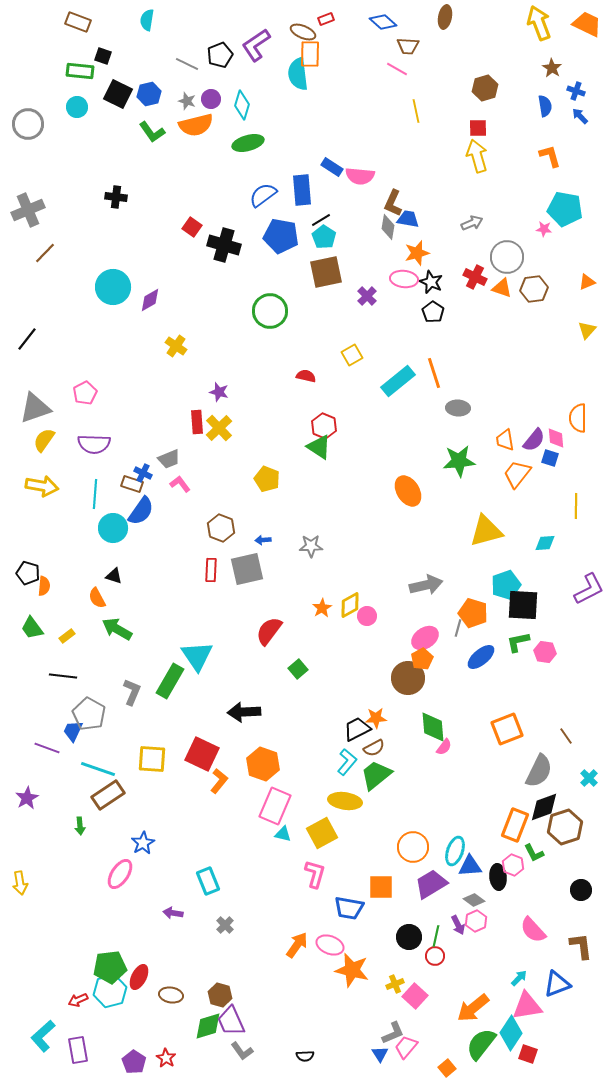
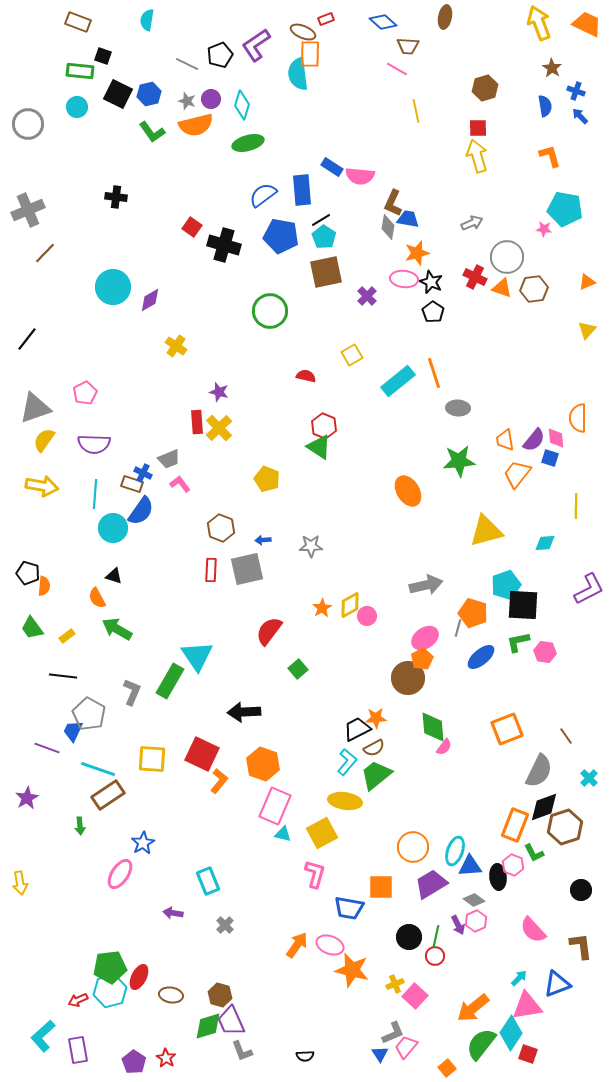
gray L-shape at (242, 1051): rotated 15 degrees clockwise
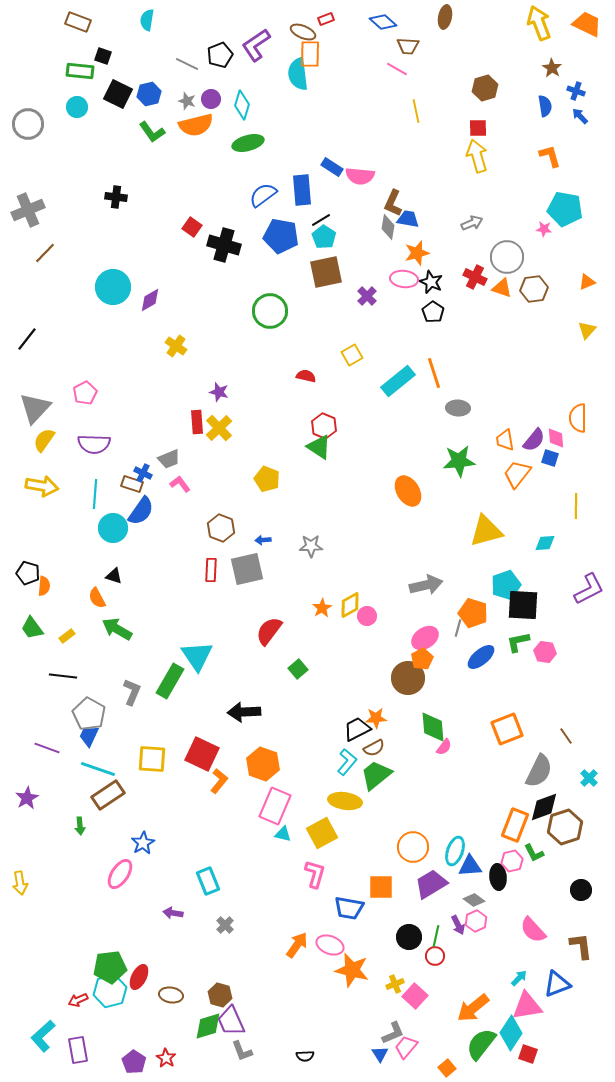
gray triangle at (35, 408): rotated 28 degrees counterclockwise
blue trapezoid at (73, 731): moved 16 px right, 5 px down
pink hexagon at (513, 865): moved 1 px left, 4 px up; rotated 25 degrees clockwise
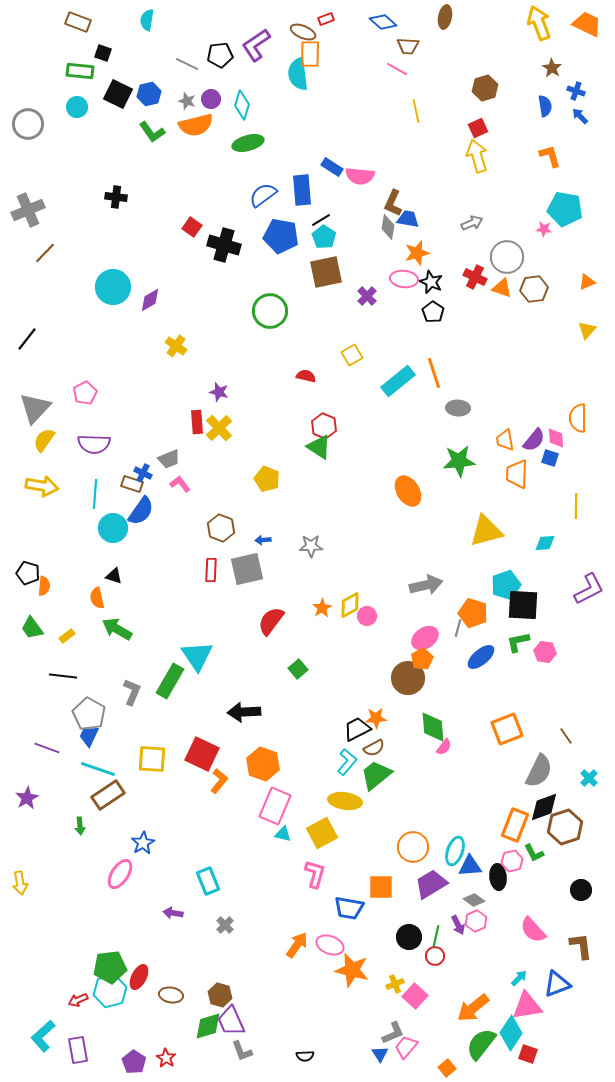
black pentagon at (220, 55): rotated 15 degrees clockwise
black square at (103, 56): moved 3 px up
red square at (478, 128): rotated 24 degrees counterclockwise
orange trapezoid at (517, 474): rotated 36 degrees counterclockwise
orange semicircle at (97, 598): rotated 15 degrees clockwise
red semicircle at (269, 631): moved 2 px right, 10 px up
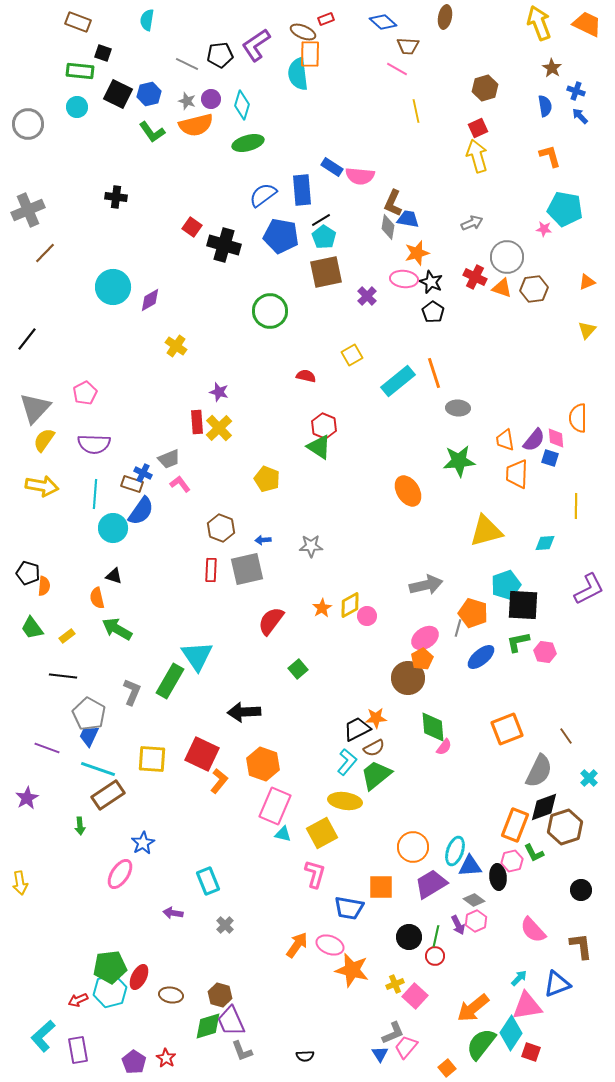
red square at (528, 1054): moved 3 px right, 2 px up
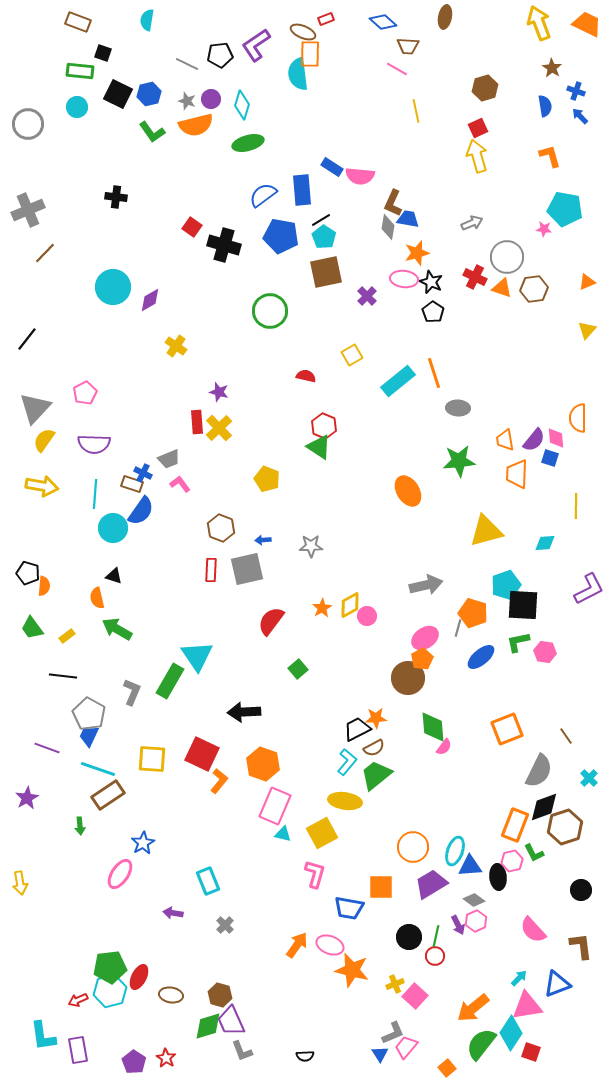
cyan L-shape at (43, 1036): rotated 56 degrees counterclockwise
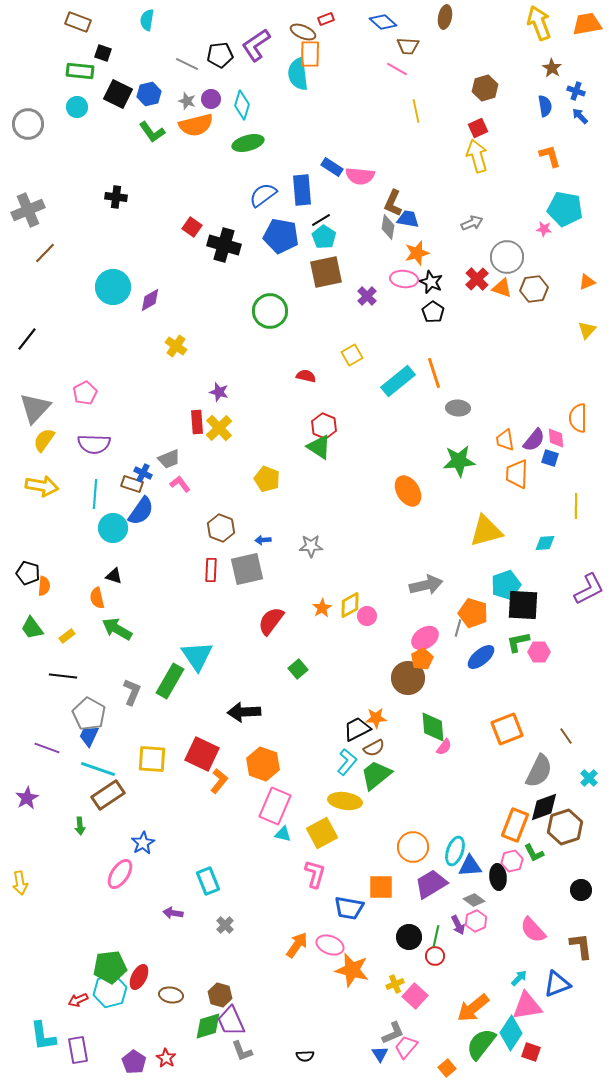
orange trapezoid at (587, 24): rotated 36 degrees counterclockwise
red cross at (475, 277): moved 2 px right, 2 px down; rotated 20 degrees clockwise
pink hexagon at (545, 652): moved 6 px left; rotated 10 degrees counterclockwise
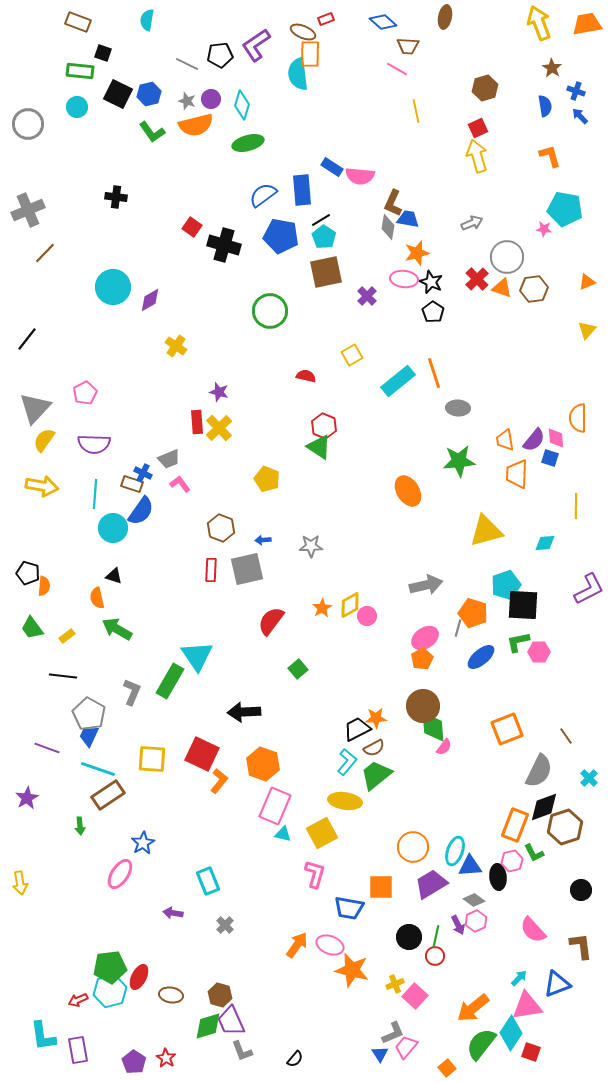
brown circle at (408, 678): moved 15 px right, 28 px down
black semicircle at (305, 1056): moved 10 px left, 3 px down; rotated 48 degrees counterclockwise
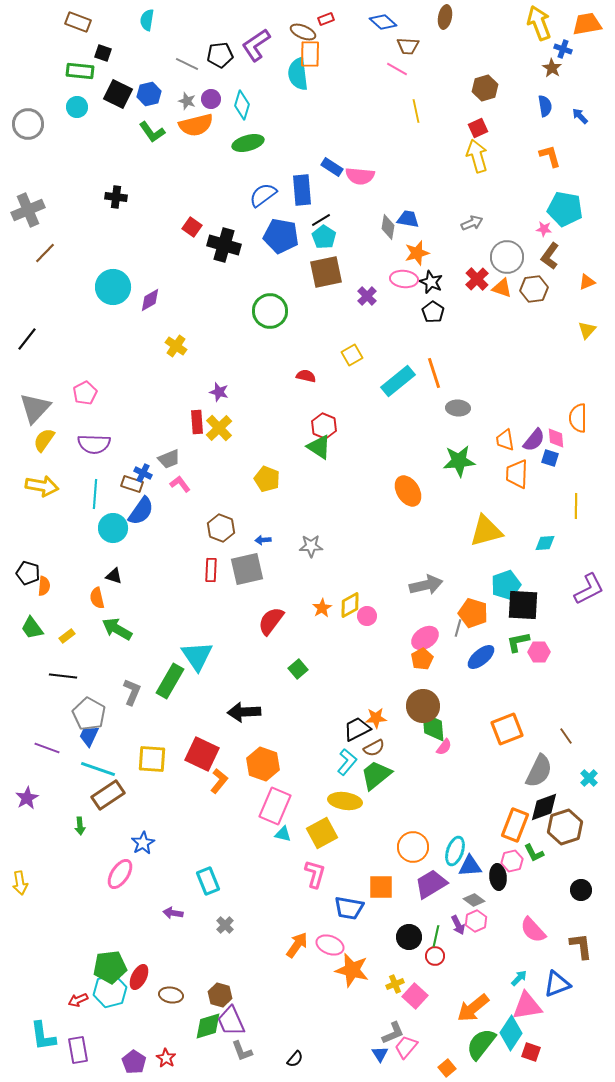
blue cross at (576, 91): moved 13 px left, 42 px up
brown L-shape at (393, 203): moved 157 px right, 53 px down; rotated 12 degrees clockwise
